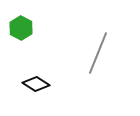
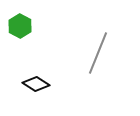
green hexagon: moved 1 px left, 2 px up
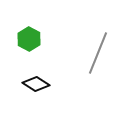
green hexagon: moved 9 px right, 13 px down
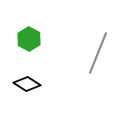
black diamond: moved 9 px left
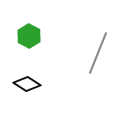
green hexagon: moved 3 px up
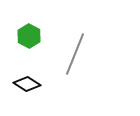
gray line: moved 23 px left, 1 px down
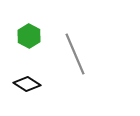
gray line: rotated 45 degrees counterclockwise
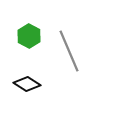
gray line: moved 6 px left, 3 px up
